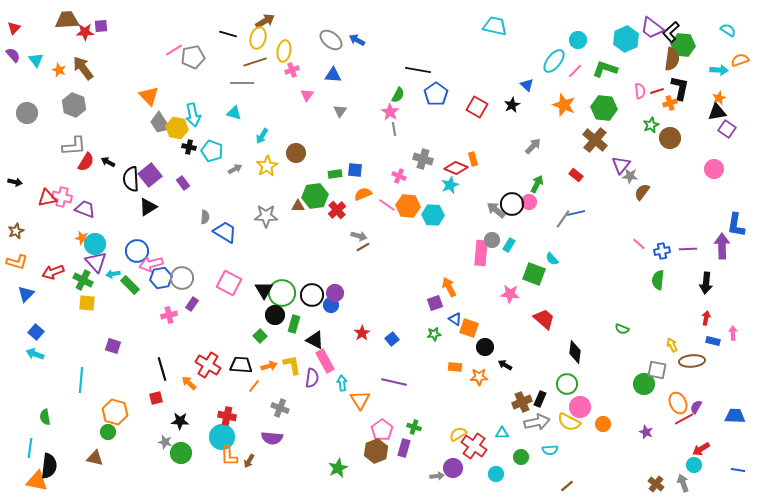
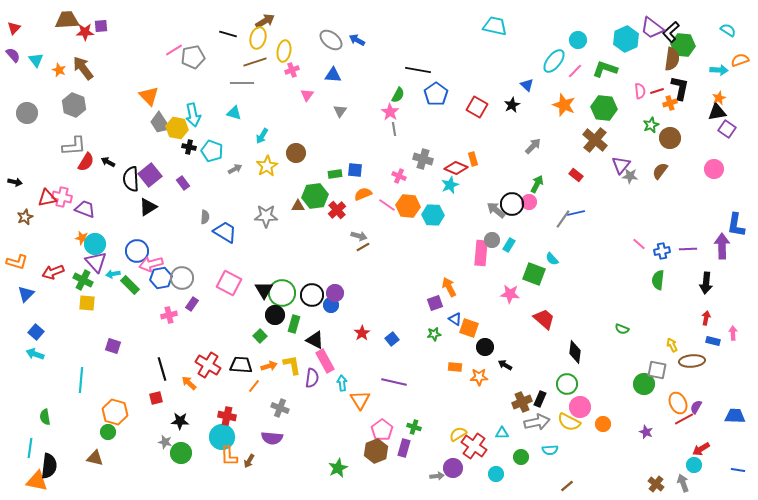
brown semicircle at (642, 192): moved 18 px right, 21 px up
brown star at (16, 231): moved 9 px right, 14 px up
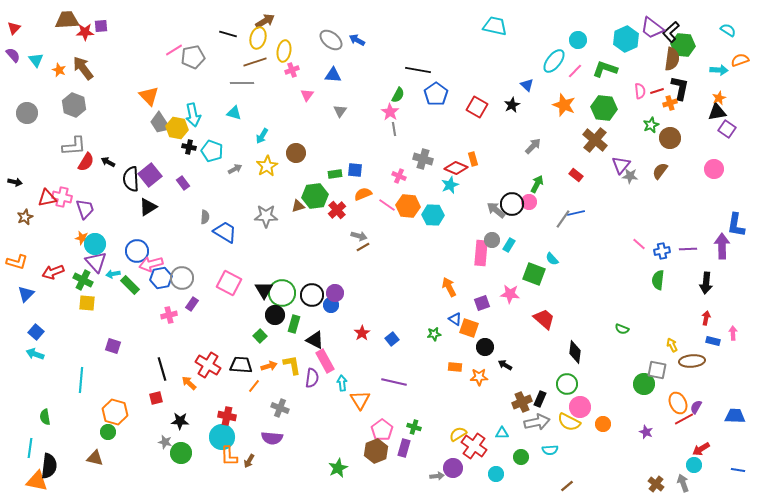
brown triangle at (298, 206): rotated 16 degrees counterclockwise
purple trapezoid at (85, 209): rotated 50 degrees clockwise
purple square at (435, 303): moved 47 px right
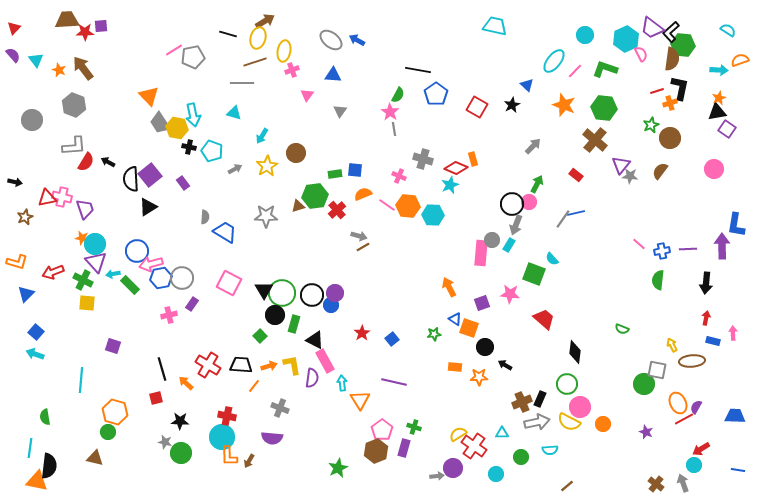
cyan circle at (578, 40): moved 7 px right, 5 px up
pink semicircle at (640, 91): moved 1 px right, 37 px up; rotated 21 degrees counterclockwise
gray circle at (27, 113): moved 5 px right, 7 px down
gray arrow at (496, 210): moved 20 px right, 15 px down; rotated 108 degrees counterclockwise
orange arrow at (189, 383): moved 3 px left
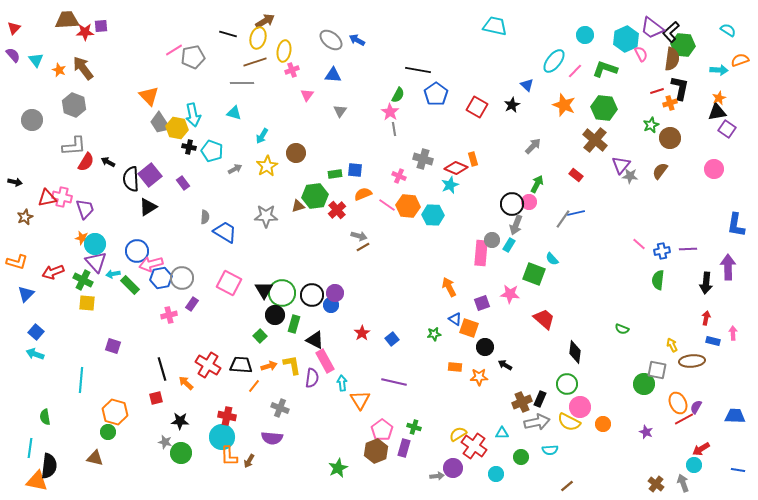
purple arrow at (722, 246): moved 6 px right, 21 px down
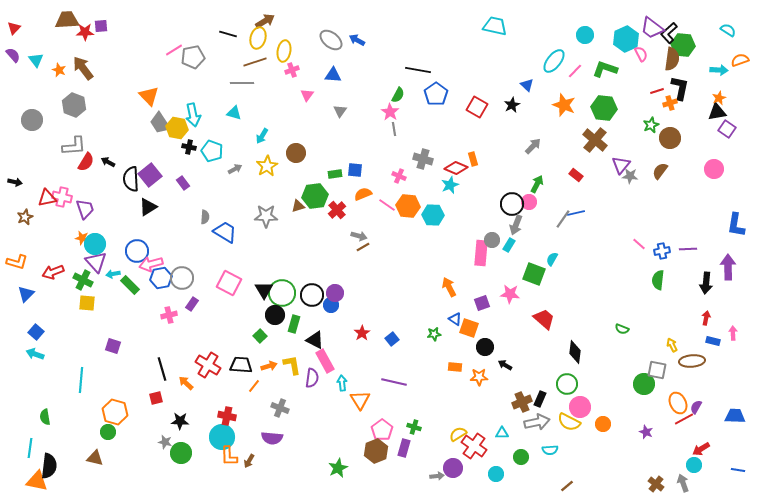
black L-shape at (671, 32): moved 2 px left, 1 px down
cyan semicircle at (552, 259): rotated 72 degrees clockwise
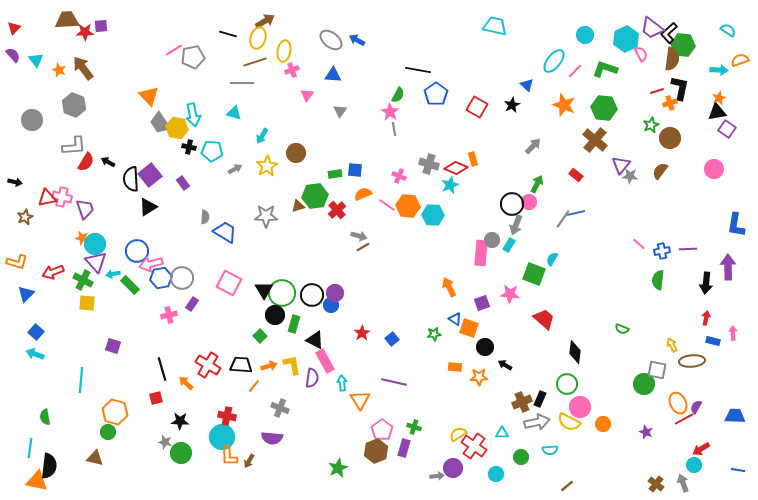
cyan pentagon at (212, 151): rotated 15 degrees counterclockwise
gray cross at (423, 159): moved 6 px right, 5 px down
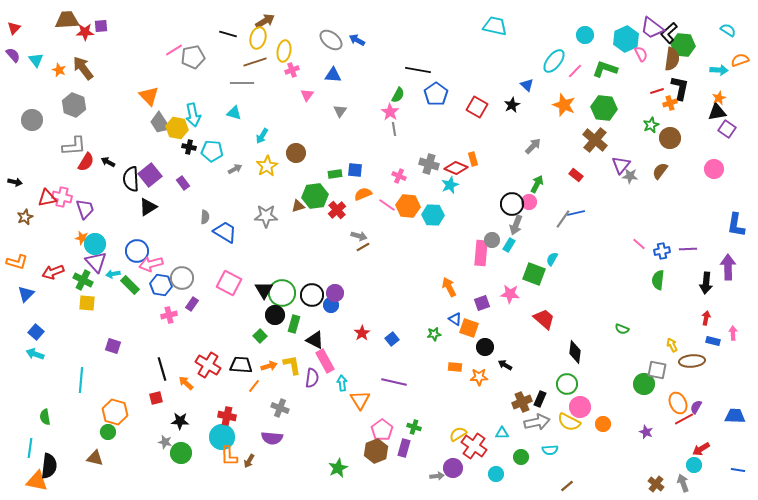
blue hexagon at (161, 278): moved 7 px down; rotated 20 degrees clockwise
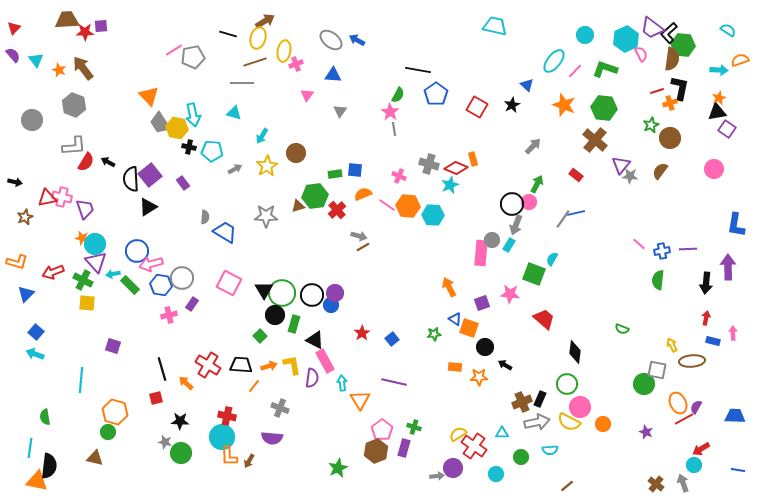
pink cross at (292, 70): moved 4 px right, 6 px up
